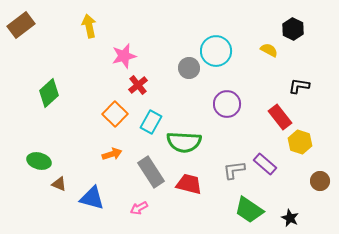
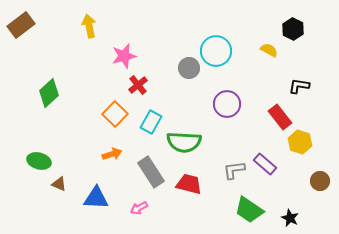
blue triangle: moved 4 px right; rotated 12 degrees counterclockwise
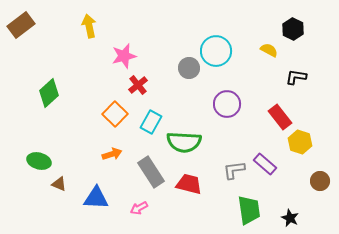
black L-shape: moved 3 px left, 9 px up
green trapezoid: rotated 132 degrees counterclockwise
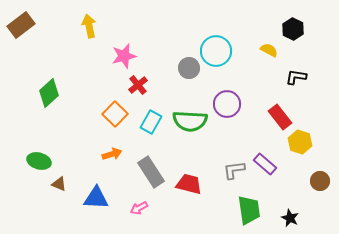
green semicircle: moved 6 px right, 21 px up
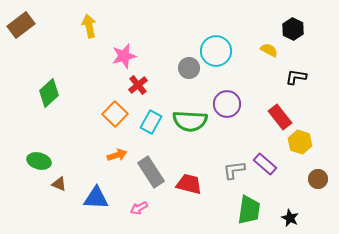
orange arrow: moved 5 px right, 1 px down
brown circle: moved 2 px left, 2 px up
green trapezoid: rotated 16 degrees clockwise
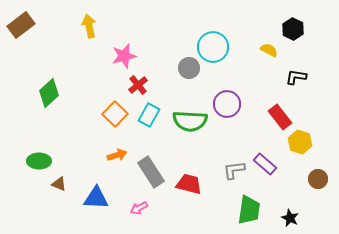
cyan circle: moved 3 px left, 4 px up
cyan rectangle: moved 2 px left, 7 px up
green ellipse: rotated 15 degrees counterclockwise
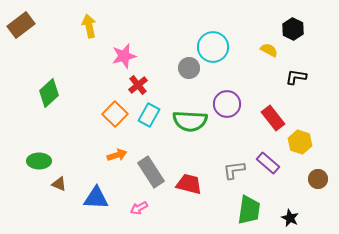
red rectangle: moved 7 px left, 1 px down
purple rectangle: moved 3 px right, 1 px up
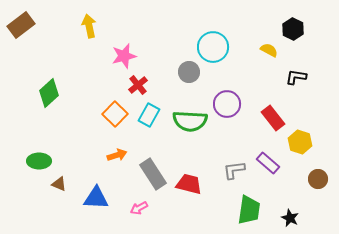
gray circle: moved 4 px down
gray rectangle: moved 2 px right, 2 px down
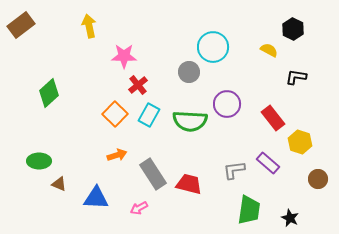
pink star: rotated 15 degrees clockwise
